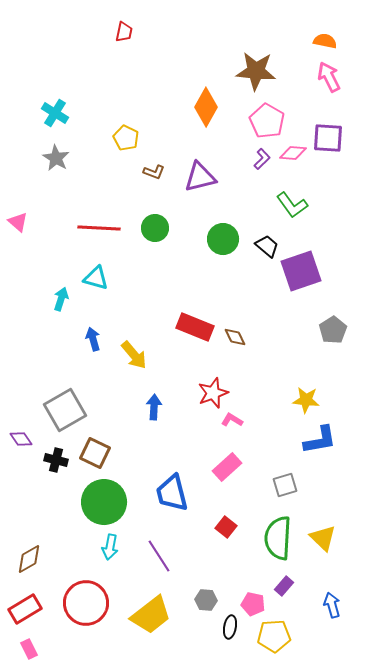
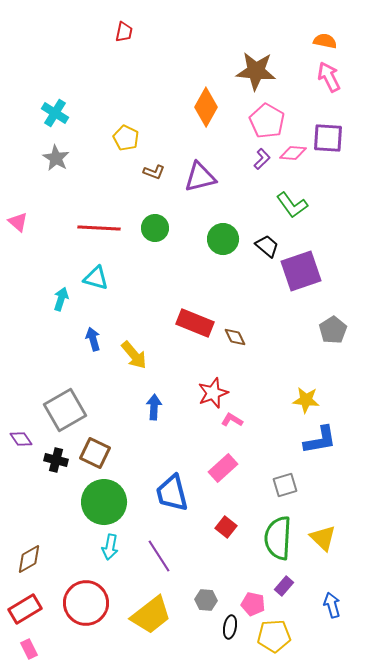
red rectangle at (195, 327): moved 4 px up
pink rectangle at (227, 467): moved 4 px left, 1 px down
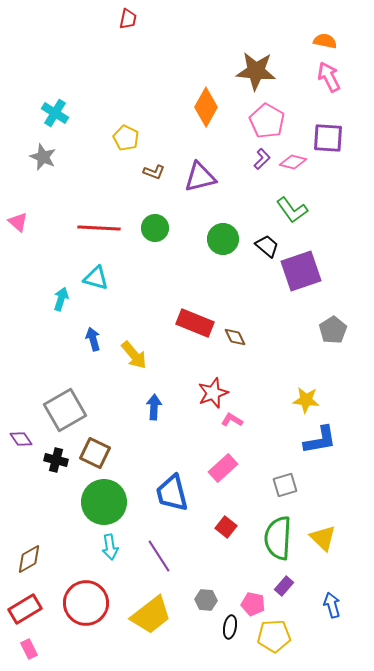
red trapezoid at (124, 32): moved 4 px right, 13 px up
pink diamond at (293, 153): moved 9 px down; rotated 8 degrees clockwise
gray star at (56, 158): moved 13 px left, 1 px up; rotated 8 degrees counterclockwise
green L-shape at (292, 205): moved 5 px down
cyan arrow at (110, 547): rotated 20 degrees counterclockwise
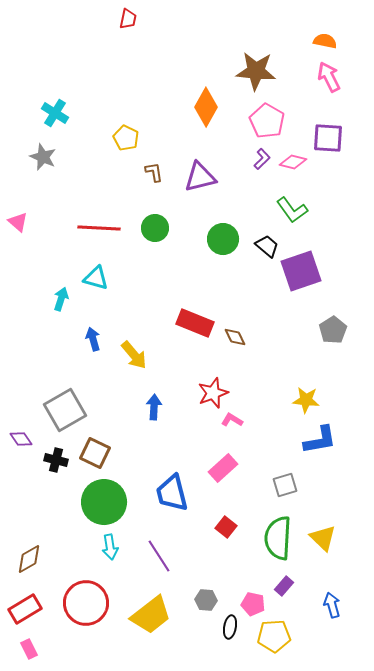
brown L-shape at (154, 172): rotated 120 degrees counterclockwise
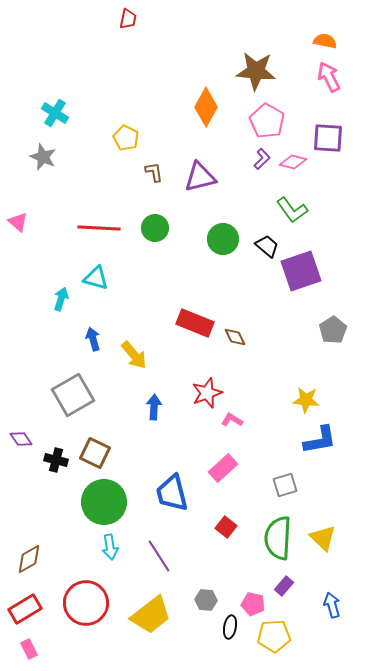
red star at (213, 393): moved 6 px left
gray square at (65, 410): moved 8 px right, 15 px up
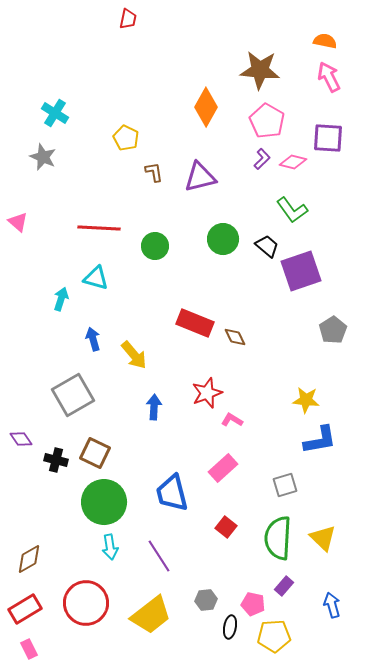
brown star at (256, 71): moved 4 px right, 1 px up
green circle at (155, 228): moved 18 px down
gray hexagon at (206, 600): rotated 10 degrees counterclockwise
